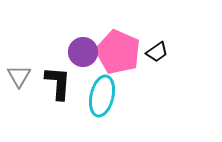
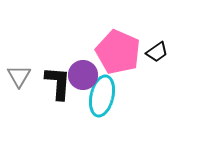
purple circle: moved 23 px down
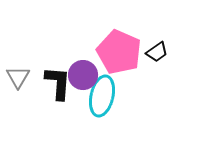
pink pentagon: moved 1 px right
gray triangle: moved 1 px left, 1 px down
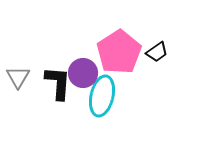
pink pentagon: rotated 15 degrees clockwise
purple circle: moved 2 px up
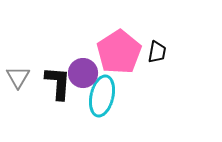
black trapezoid: rotated 45 degrees counterclockwise
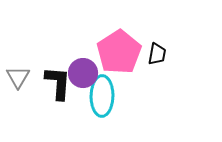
black trapezoid: moved 2 px down
cyan ellipse: rotated 12 degrees counterclockwise
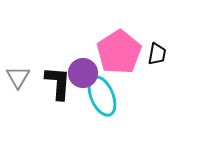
cyan ellipse: rotated 24 degrees counterclockwise
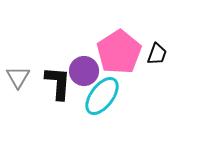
black trapezoid: rotated 10 degrees clockwise
purple circle: moved 1 px right, 2 px up
cyan ellipse: rotated 60 degrees clockwise
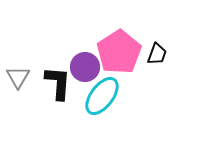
purple circle: moved 1 px right, 4 px up
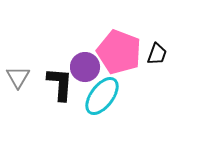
pink pentagon: rotated 18 degrees counterclockwise
black L-shape: moved 2 px right, 1 px down
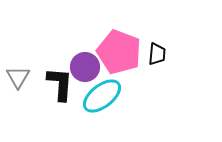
black trapezoid: rotated 15 degrees counterclockwise
cyan ellipse: rotated 15 degrees clockwise
